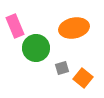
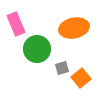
pink rectangle: moved 1 px right, 2 px up
green circle: moved 1 px right, 1 px down
orange square: moved 2 px left; rotated 12 degrees clockwise
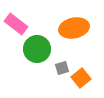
pink rectangle: rotated 30 degrees counterclockwise
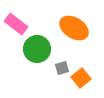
orange ellipse: rotated 44 degrees clockwise
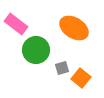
green circle: moved 1 px left, 1 px down
orange square: rotated 12 degrees counterclockwise
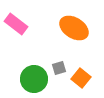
green circle: moved 2 px left, 29 px down
gray square: moved 3 px left
